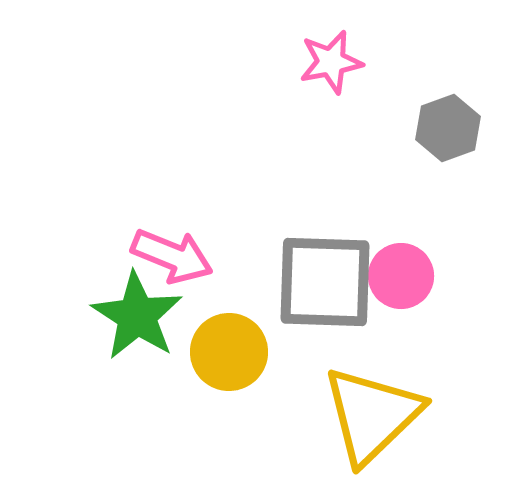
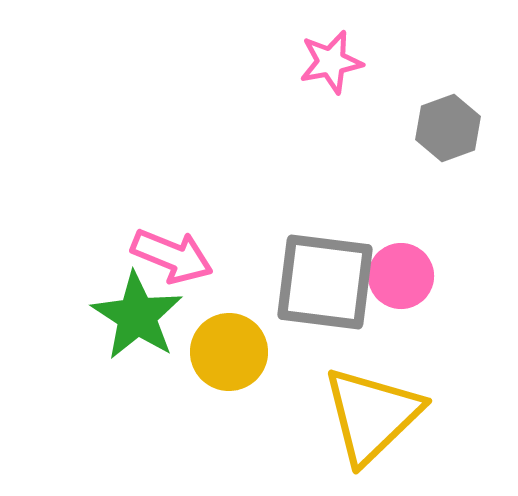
gray square: rotated 5 degrees clockwise
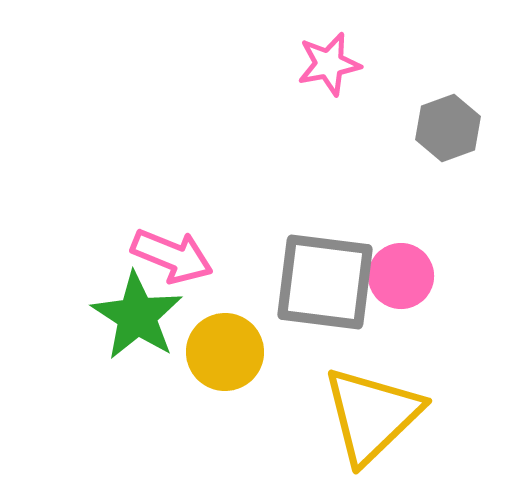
pink star: moved 2 px left, 2 px down
yellow circle: moved 4 px left
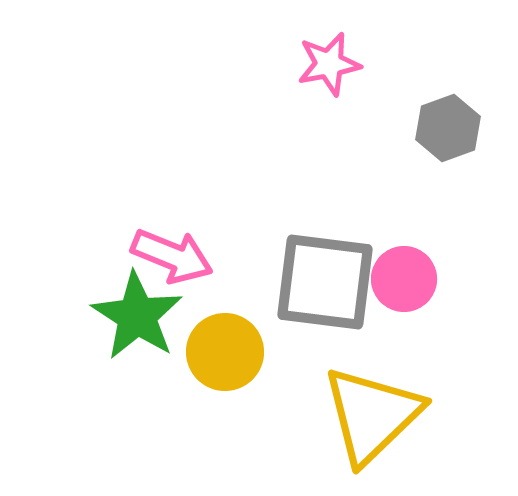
pink circle: moved 3 px right, 3 px down
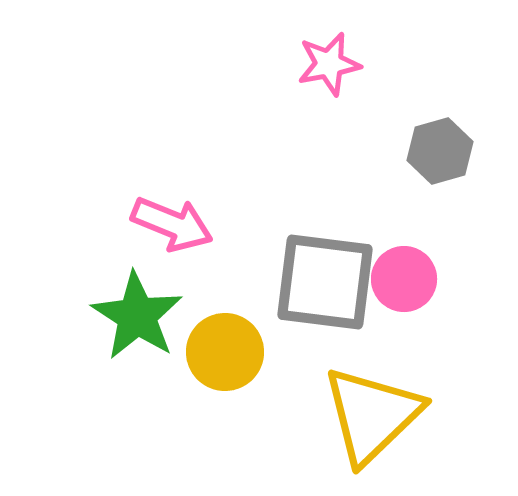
gray hexagon: moved 8 px left, 23 px down; rotated 4 degrees clockwise
pink arrow: moved 32 px up
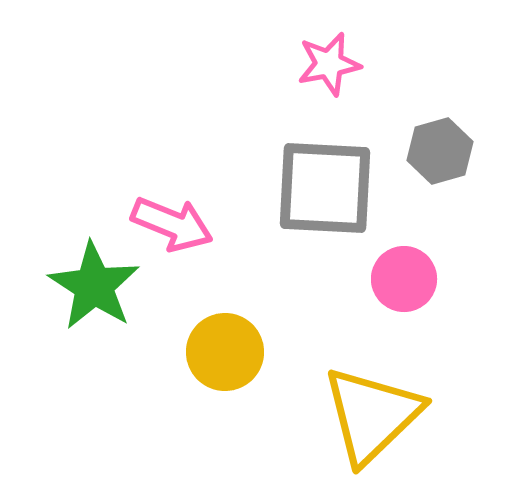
gray square: moved 94 px up; rotated 4 degrees counterclockwise
green star: moved 43 px left, 30 px up
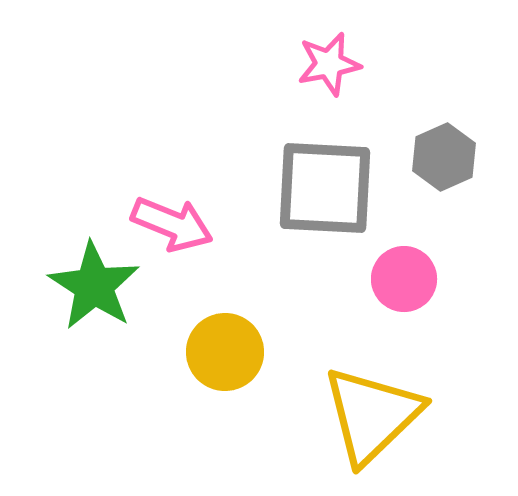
gray hexagon: moved 4 px right, 6 px down; rotated 8 degrees counterclockwise
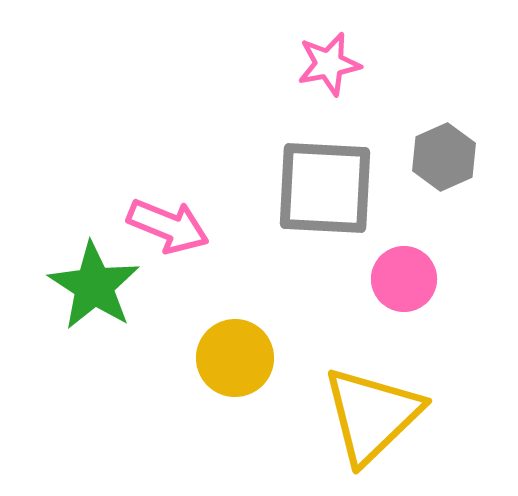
pink arrow: moved 4 px left, 2 px down
yellow circle: moved 10 px right, 6 px down
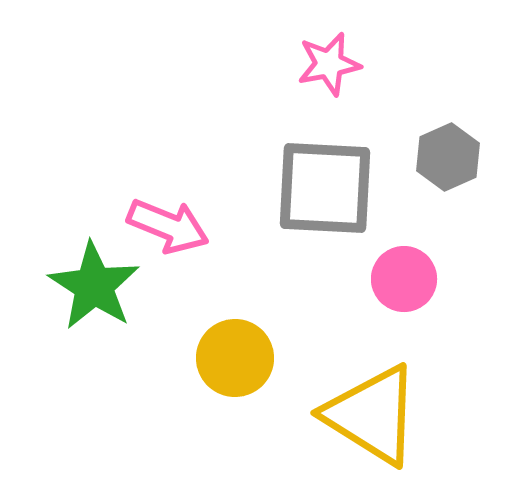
gray hexagon: moved 4 px right
yellow triangle: rotated 44 degrees counterclockwise
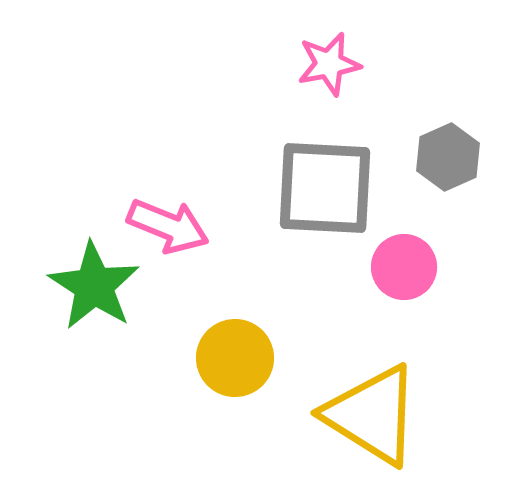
pink circle: moved 12 px up
